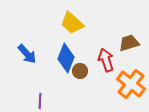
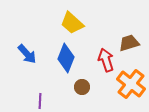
brown circle: moved 2 px right, 16 px down
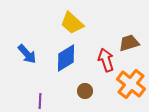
blue diamond: rotated 36 degrees clockwise
brown circle: moved 3 px right, 4 px down
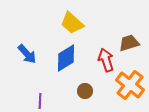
orange cross: moved 1 px left, 1 px down
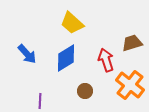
brown trapezoid: moved 3 px right
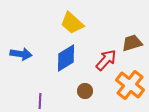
blue arrow: moved 6 px left; rotated 40 degrees counterclockwise
red arrow: rotated 60 degrees clockwise
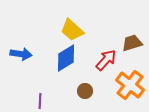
yellow trapezoid: moved 7 px down
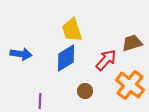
yellow trapezoid: rotated 30 degrees clockwise
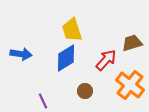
purple line: moved 3 px right; rotated 28 degrees counterclockwise
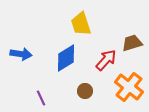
yellow trapezoid: moved 9 px right, 6 px up
orange cross: moved 1 px left, 2 px down
purple line: moved 2 px left, 3 px up
